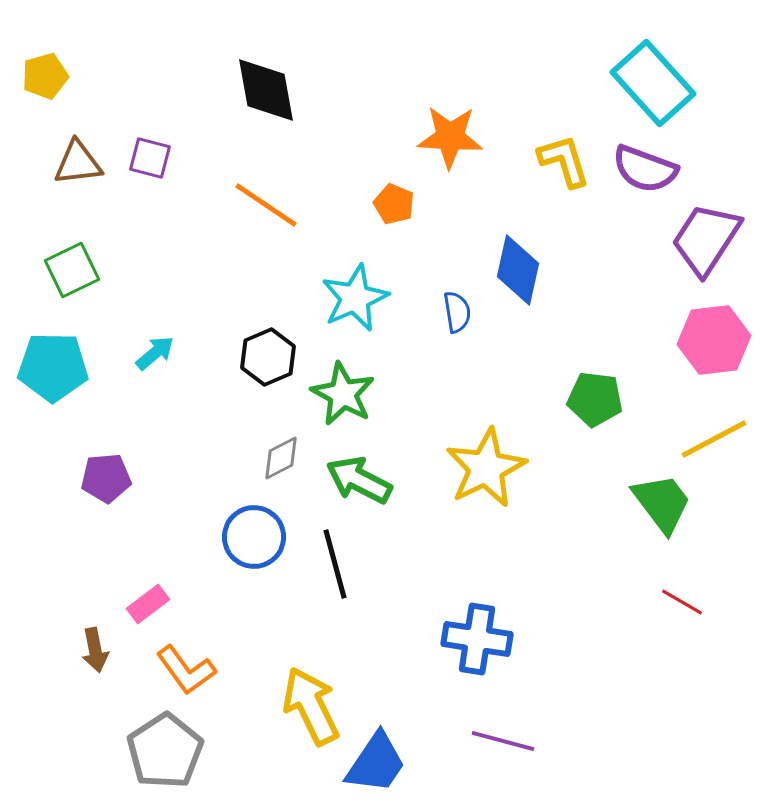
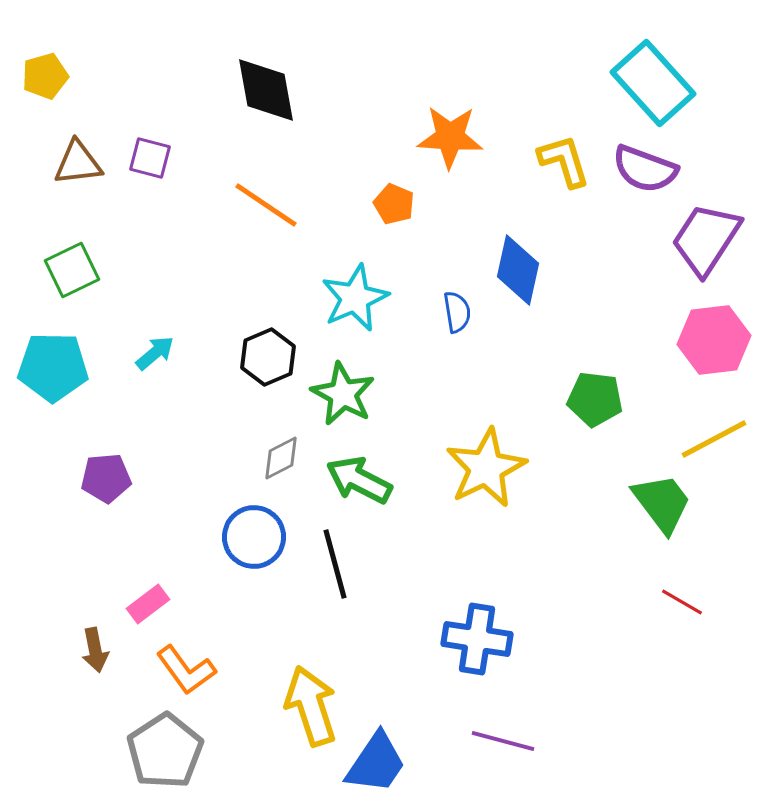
yellow arrow: rotated 8 degrees clockwise
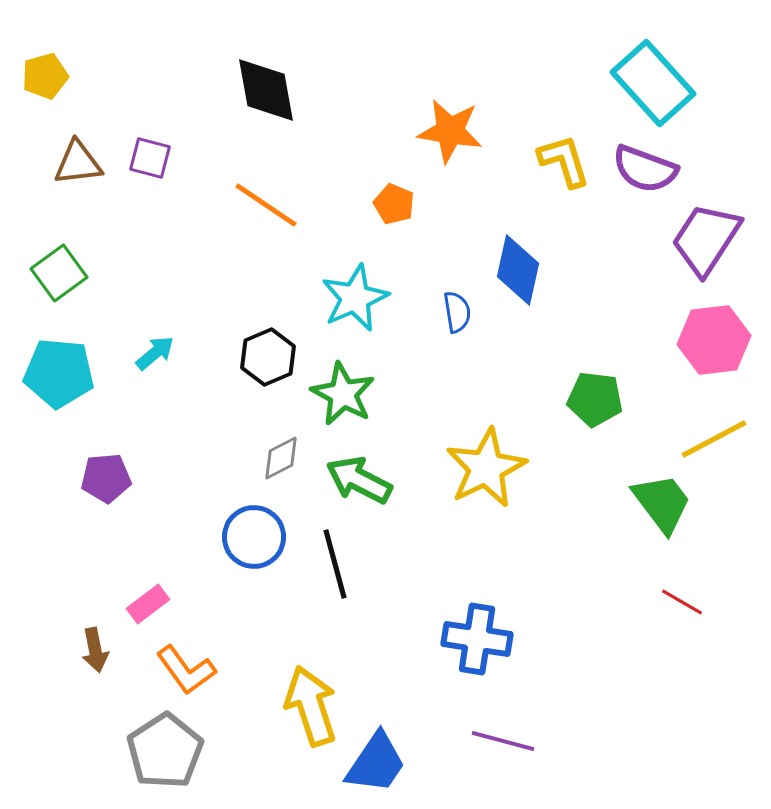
orange star: moved 6 px up; rotated 6 degrees clockwise
green square: moved 13 px left, 3 px down; rotated 10 degrees counterclockwise
cyan pentagon: moved 6 px right, 6 px down; rotated 4 degrees clockwise
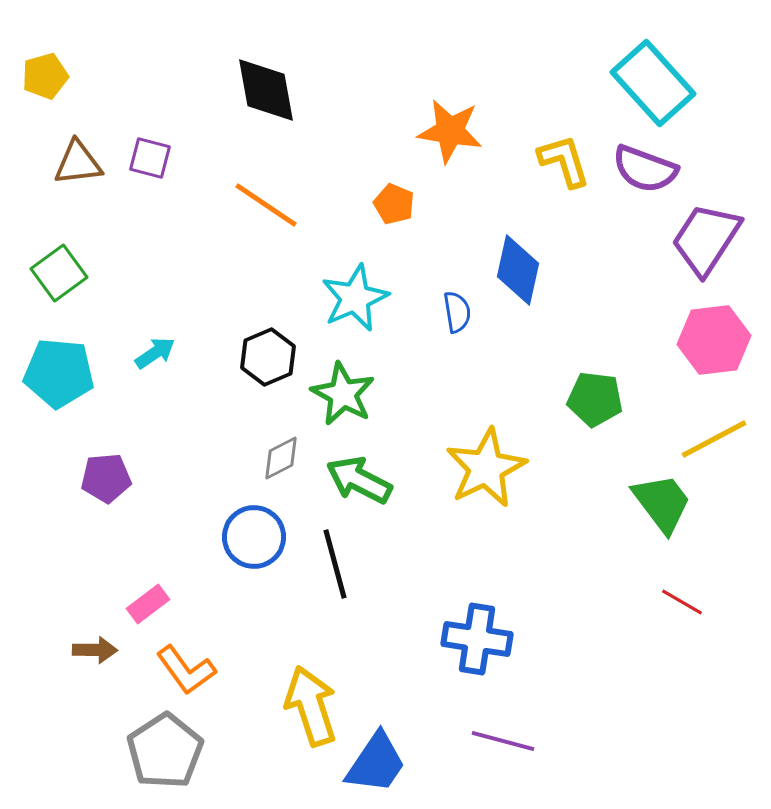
cyan arrow: rotated 6 degrees clockwise
brown arrow: rotated 78 degrees counterclockwise
